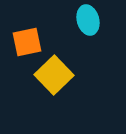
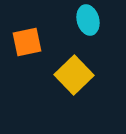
yellow square: moved 20 px right
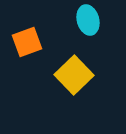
orange square: rotated 8 degrees counterclockwise
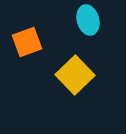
yellow square: moved 1 px right
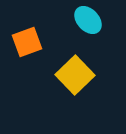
cyan ellipse: rotated 28 degrees counterclockwise
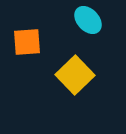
orange square: rotated 16 degrees clockwise
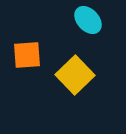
orange square: moved 13 px down
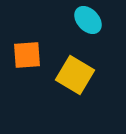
yellow square: rotated 15 degrees counterclockwise
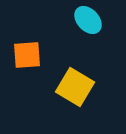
yellow square: moved 12 px down
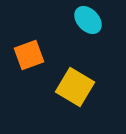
orange square: moved 2 px right; rotated 16 degrees counterclockwise
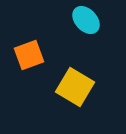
cyan ellipse: moved 2 px left
